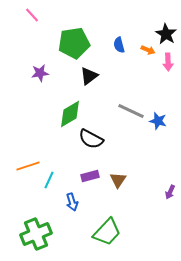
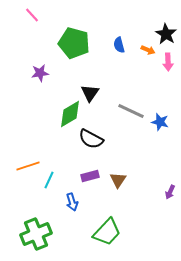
green pentagon: rotated 24 degrees clockwise
black triangle: moved 1 px right, 17 px down; rotated 18 degrees counterclockwise
blue star: moved 2 px right, 1 px down
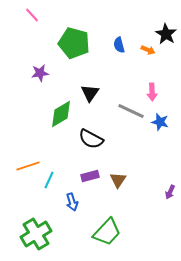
pink arrow: moved 16 px left, 30 px down
green diamond: moved 9 px left
green cross: rotated 8 degrees counterclockwise
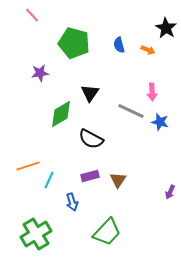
black star: moved 6 px up
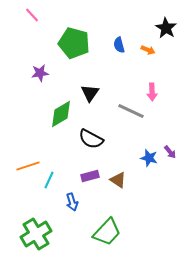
blue star: moved 11 px left, 36 px down
brown triangle: rotated 30 degrees counterclockwise
purple arrow: moved 40 px up; rotated 64 degrees counterclockwise
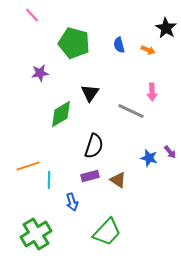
black semicircle: moved 3 px right, 7 px down; rotated 100 degrees counterclockwise
cyan line: rotated 24 degrees counterclockwise
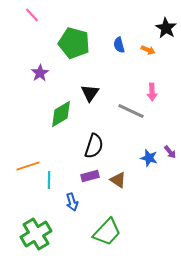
purple star: rotated 24 degrees counterclockwise
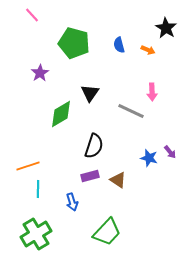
cyan line: moved 11 px left, 9 px down
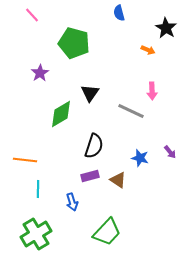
blue semicircle: moved 32 px up
pink arrow: moved 1 px up
blue star: moved 9 px left
orange line: moved 3 px left, 6 px up; rotated 25 degrees clockwise
